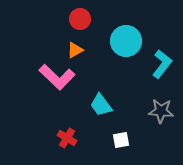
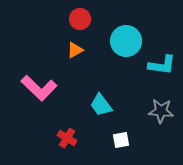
cyan L-shape: moved 1 px down; rotated 60 degrees clockwise
pink L-shape: moved 18 px left, 11 px down
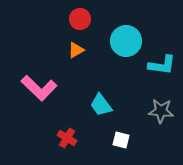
orange triangle: moved 1 px right
white square: rotated 24 degrees clockwise
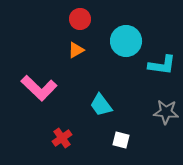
gray star: moved 5 px right, 1 px down
red cross: moved 5 px left; rotated 24 degrees clockwise
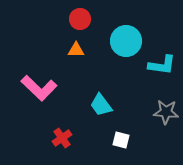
orange triangle: rotated 30 degrees clockwise
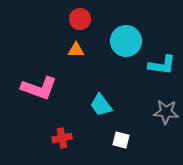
pink L-shape: rotated 24 degrees counterclockwise
red cross: rotated 24 degrees clockwise
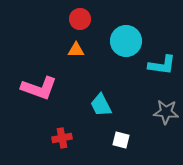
cyan trapezoid: rotated 10 degrees clockwise
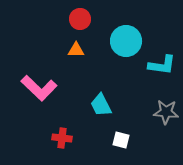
pink L-shape: rotated 24 degrees clockwise
red cross: rotated 18 degrees clockwise
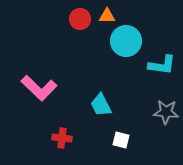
orange triangle: moved 31 px right, 34 px up
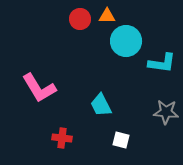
cyan L-shape: moved 2 px up
pink L-shape: rotated 15 degrees clockwise
